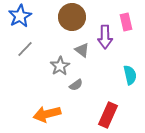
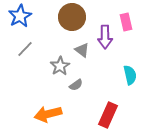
orange arrow: moved 1 px right
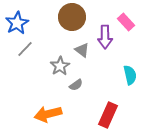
blue star: moved 3 px left, 7 px down
pink rectangle: rotated 30 degrees counterclockwise
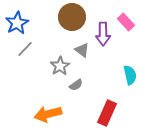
purple arrow: moved 2 px left, 3 px up
red rectangle: moved 1 px left, 2 px up
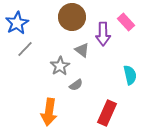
orange arrow: moved 1 px right, 2 px up; rotated 68 degrees counterclockwise
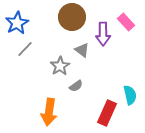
cyan semicircle: moved 20 px down
gray semicircle: moved 1 px down
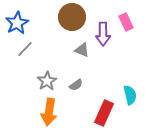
pink rectangle: rotated 18 degrees clockwise
gray triangle: rotated 14 degrees counterclockwise
gray star: moved 13 px left, 15 px down
gray semicircle: moved 1 px up
red rectangle: moved 3 px left
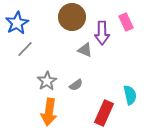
purple arrow: moved 1 px left, 1 px up
gray triangle: moved 3 px right
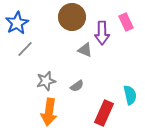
gray star: moved 1 px left; rotated 18 degrees clockwise
gray semicircle: moved 1 px right, 1 px down
